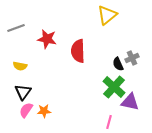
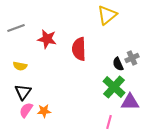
red semicircle: moved 1 px right, 2 px up
purple triangle: rotated 12 degrees counterclockwise
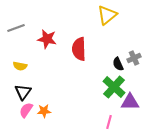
gray cross: moved 2 px right
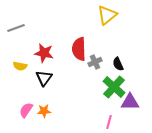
red star: moved 3 px left, 14 px down
gray cross: moved 39 px left, 4 px down
black triangle: moved 21 px right, 14 px up
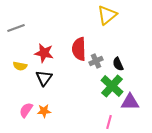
gray cross: moved 1 px right, 1 px up
green cross: moved 2 px left, 1 px up
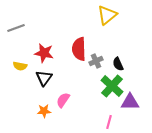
pink semicircle: moved 37 px right, 10 px up
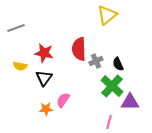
orange star: moved 2 px right, 2 px up
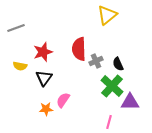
red star: moved 1 px left, 1 px up; rotated 30 degrees counterclockwise
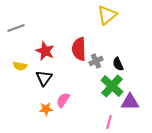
red star: moved 2 px right, 1 px up; rotated 30 degrees counterclockwise
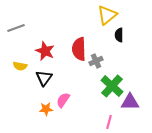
black semicircle: moved 1 px right, 29 px up; rotated 24 degrees clockwise
